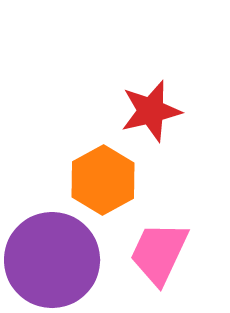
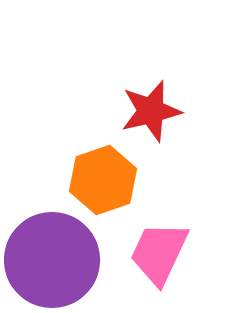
orange hexagon: rotated 10 degrees clockwise
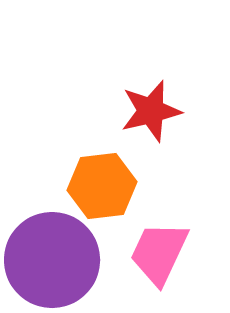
orange hexagon: moved 1 px left, 6 px down; rotated 12 degrees clockwise
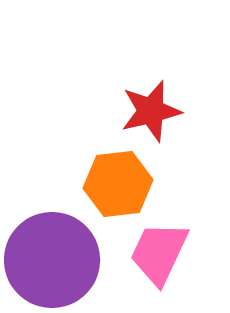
orange hexagon: moved 16 px right, 2 px up
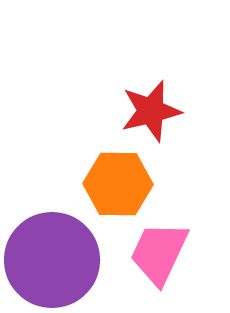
orange hexagon: rotated 8 degrees clockwise
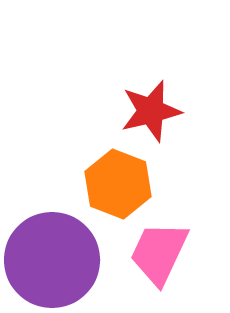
orange hexagon: rotated 20 degrees clockwise
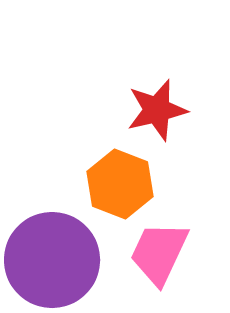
red star: moved 6 px right, 1 px up
orange hexagon: moved 2 px right
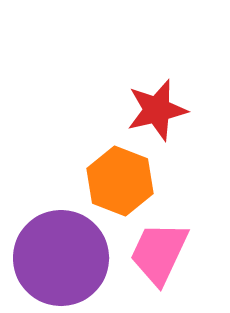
orange hexagon: moved 3 px up
purple circle: moved 9 px right, 2 px up
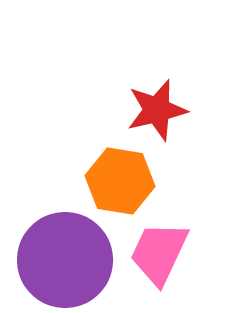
orange hexagon: rotated 12 degrees counterclockwise
purple circle: moved 4 px right, 2 px down
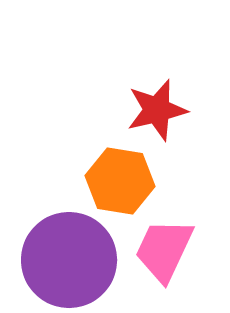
pink trapezoid: moved 5 px right, 3 px up
purple circle: moved 4 px right
